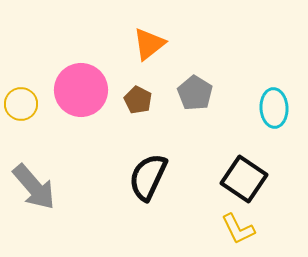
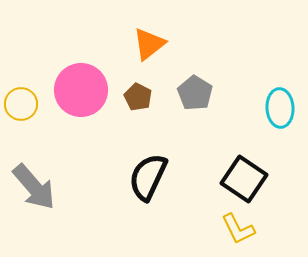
brown pentagon: moved 3 px up
cyan ellipse: moved 6 px right
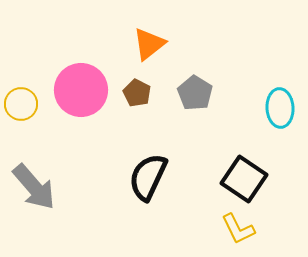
brown pentagon: moved 1 px left, 4 px up
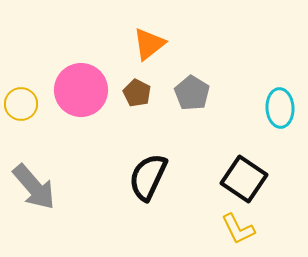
gray pentagon: moved 3 px left
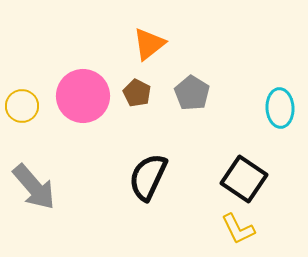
pink circle: moved 2 px right, 6 px down
yellow circle: moved 1 px right, 2 px down
